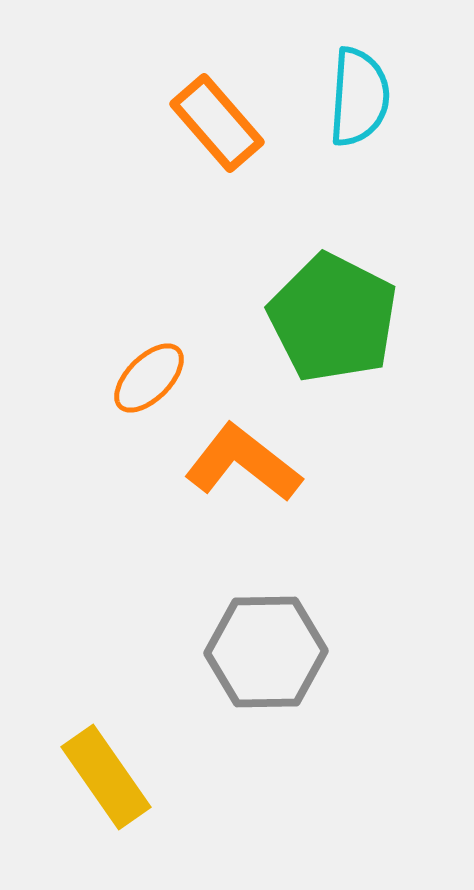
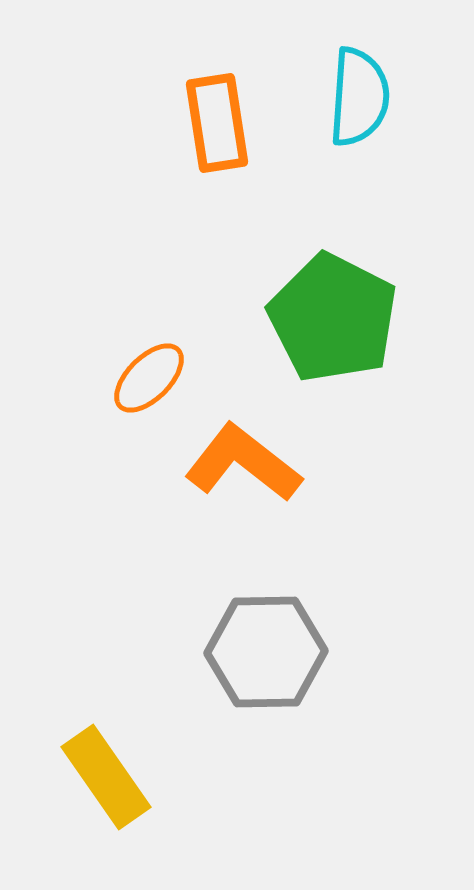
orange rectangle: rotated 32 degrees clockwise
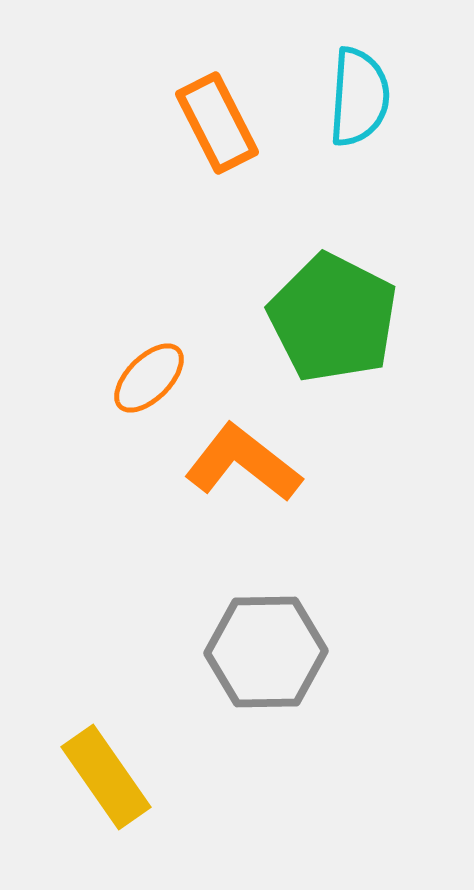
orange rectangle: rotated 18 degrees counterclockwise
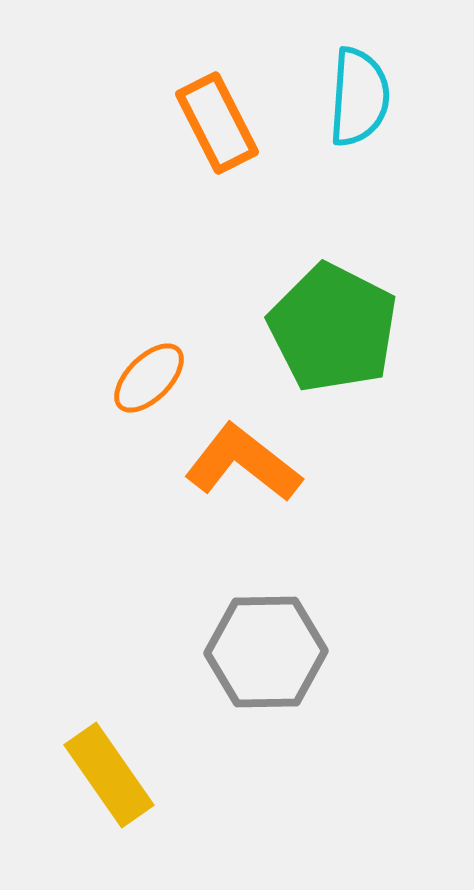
green pentagon: moved 10 px down
yellow rectangle: moved 3 px right, 2 px up
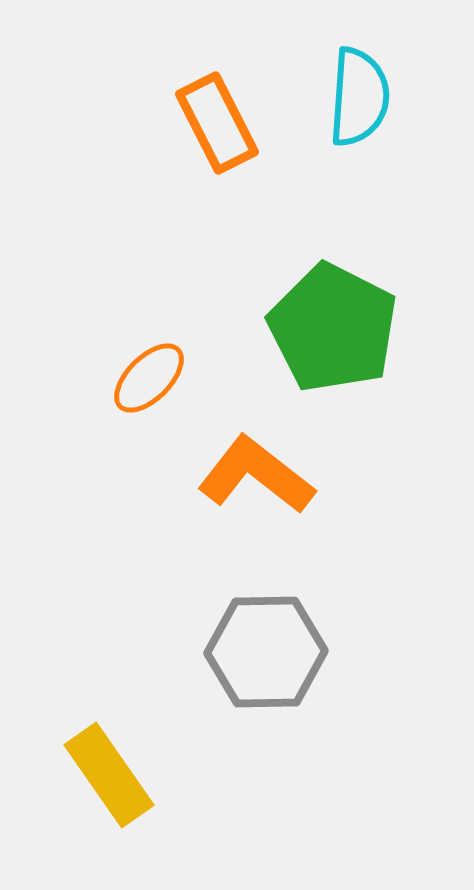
orange L-shape: moved 13 px right, 12 px down
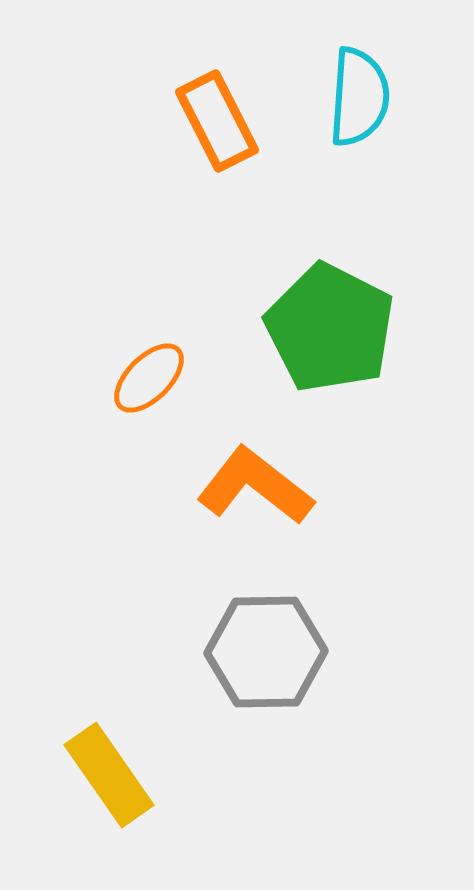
orange rectangle: moved 2 px up
green pentagon: moved 3 px left
orange L-shape: moved 1 px left, 11 px down
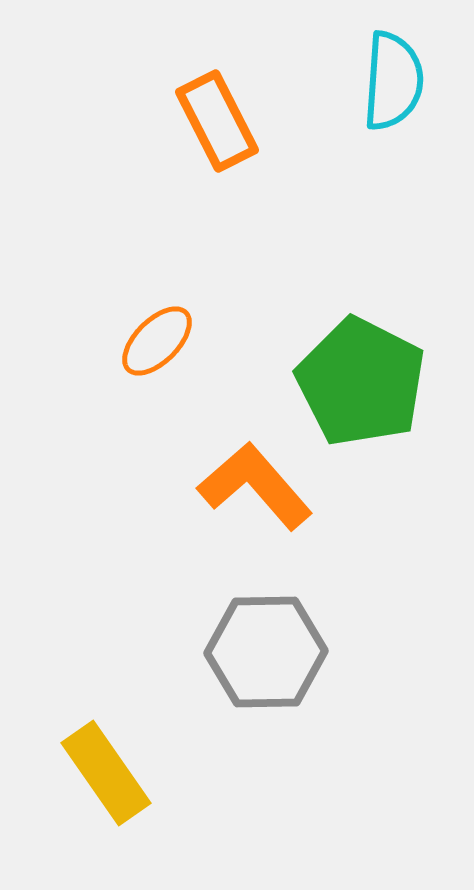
cyan semicircle: moved 34 px right, 16 px up
green pentagon: moved 31 px right, 54 px down
orange ellipse: moved 8 px right, 37 px up
orange L-shape: rotated 11 degrees clockwise
yellow rectangle: moved 3 px left, 2 px up
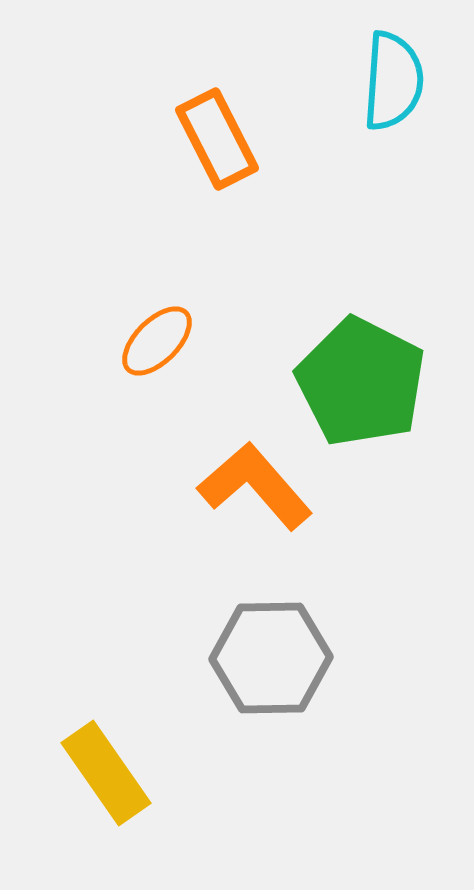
orange rectangle: moved 18 px down
gray hexagon: moved 5 px right, 6 px down
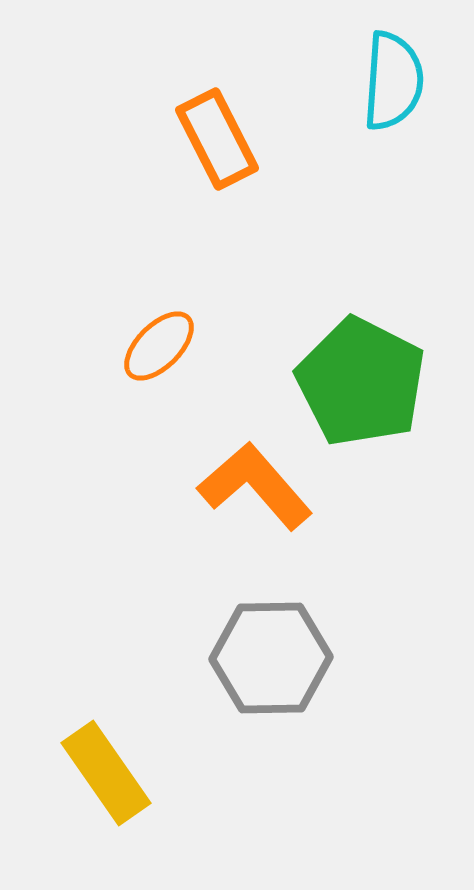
orange ellipse: moved 2 px right, 5 px down
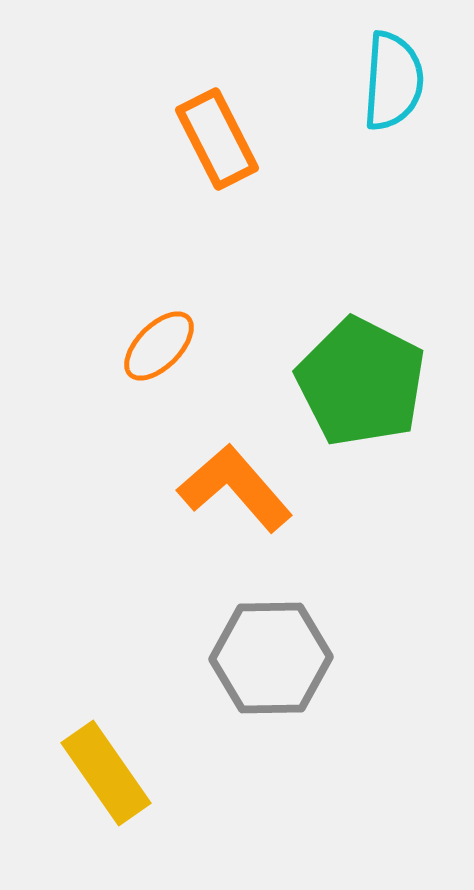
orange L-shape: moved 20 px left, 2 px down
